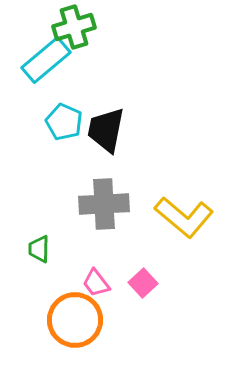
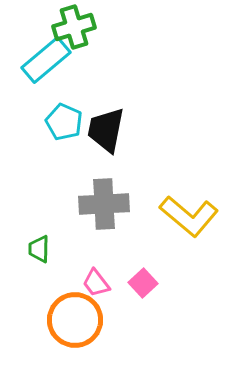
yellow L-shape: moved 5 px right, 1 px up
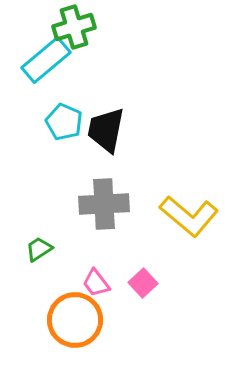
green trapezoid: rotated 56 degrees clockwise
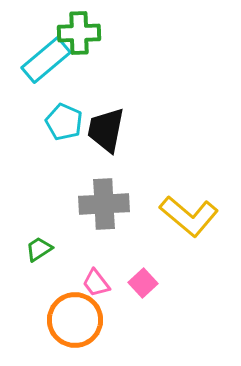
green cross: moved 5 px right, 6 px down; rotated 15 degrees clockwise
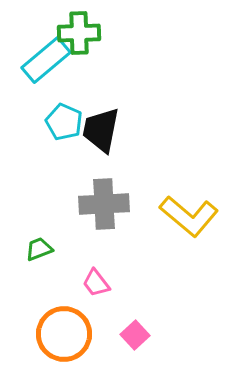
black trapezoid: moved 5 px left
green trapezoid: rotated 12 degrees clockwise
pink square: moved 8 px left, 52 px down
orange circle: moved 11 px left, 14 px down
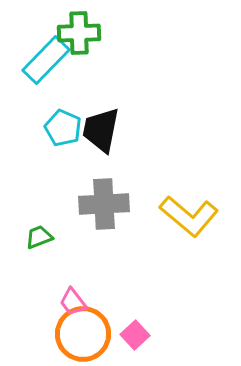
cyan rectangle: rotated 6 degrees counterclockwise
cyan pentagon: moved 1 px left, 6 px down
green trapezoid: moved 12 px up
pink trapezoid: moved 23 px left, 19 px down
orange circle: moved 19 px right
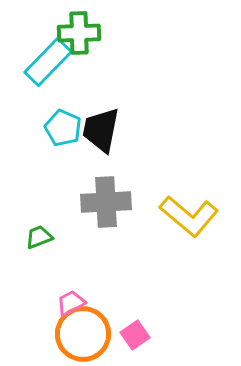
cyan rectangle: moved 2 px right, 2 px down
gray cross: moved 2 px right, 2 px up
pink trapezoid: moved 2 px left, 1 px down; rotated 100 degrees clockwise
pink square: rotated 8 degrees clockwise
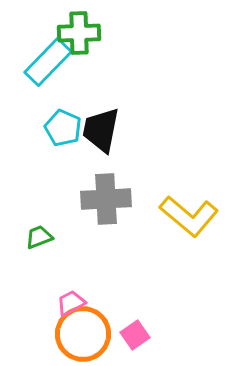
gray cross: moved 3 px up
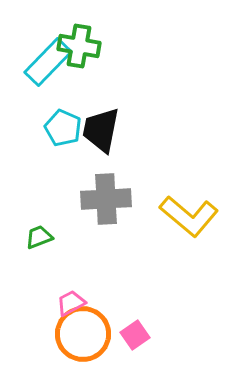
green cross: moved 13 px down; rotated 12 degrees clockwise
